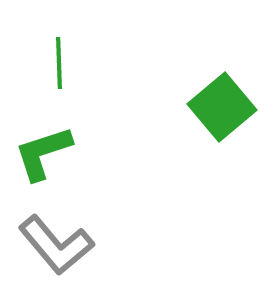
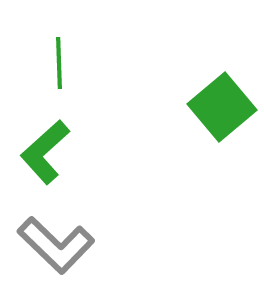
green L-shape: moved 2 px right, 1 px up; rotated 24 degrees counterclockwise
gray L-shape: rotated 6 degrees counterclockwise
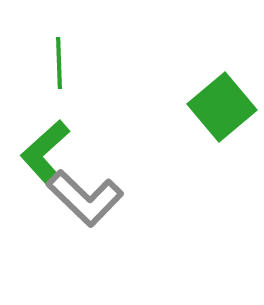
gray L-shape: moved 29 px right, 47 px up
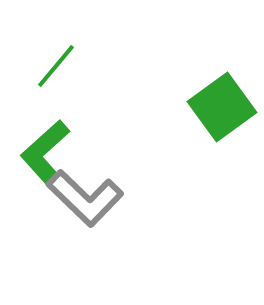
green line: moved 3 px left, 3 px down; rotated 42 degrees clockwise
green square: rotated 4 degrees clockwise
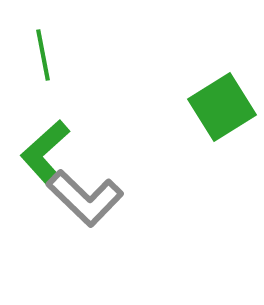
green line: moved 13 px left, 11 px up; rotated 51 degrees counterclockwise
green square: rotated 4 degrees clockwise
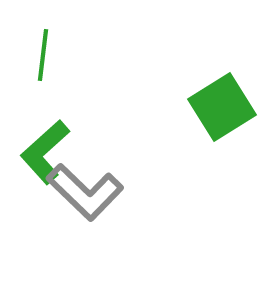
green line: rotated 18 degrees clockwise
gray L-shape: moved 6 px up
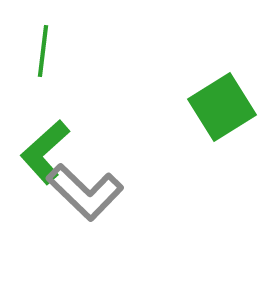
green line: moved 4 px up
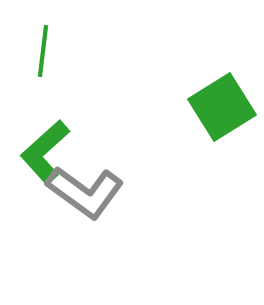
gray L-shape: rotated 8 degrees counterclockwise
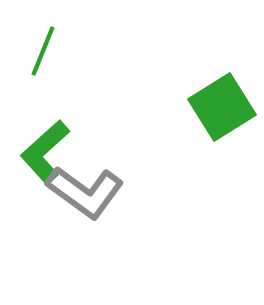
green line: rotated 15 degrees clockwise
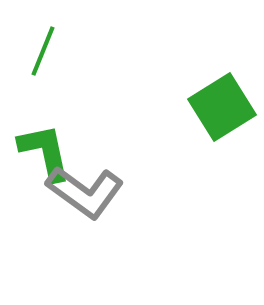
green L-shape: rotated 120 degrees clockwise
